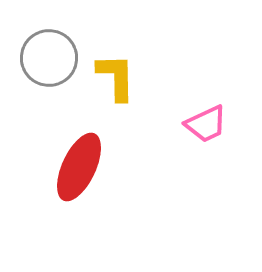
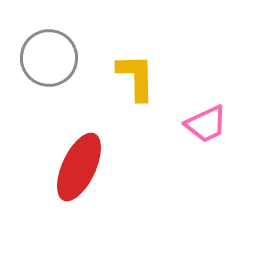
yellow L-shape: moved 20 px right
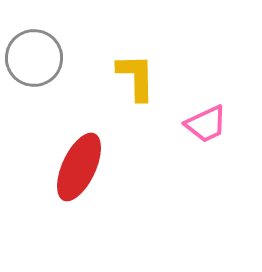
gray circle: moved 15 px left
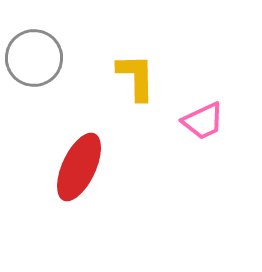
pink trapezoid: moved 3 px left, 3 px up
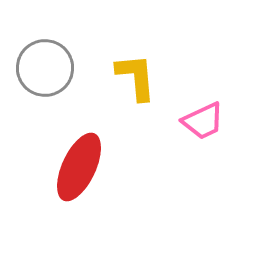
gray circle: moved 11 px right, 10 px down
yellow L-shape: rotated 4 degrees counterclockwise
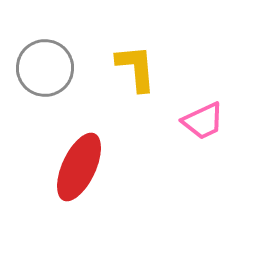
yellow L-shape: moved 9 px up
